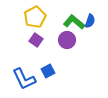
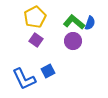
blue semicircle: moved 2 px down
purple circle: moved 6 px right, 1 px down
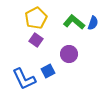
yellow pentagon: moved 1 px right, 1 px down
blue semicircle: moved 3 px right
purple circle: moved 4 px left, 13 px down
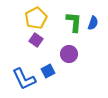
green L-shape: rotated 55 degrees clockwise
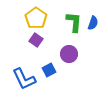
yellow pentagon: rotated 10 degrees counterclockwise
blue square: moved 1 px right, 1 px up
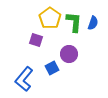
yellow pentagon: moved 14 px right
purple square: rotated 16 degrees counterclockwise
blue square: moved 3 px right, 2 px up
blue L-shape: rotated 65 degrees clockwise
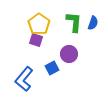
yellow pentagon: moved 11 px left, 6 px down
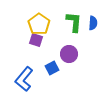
blue semicircle: rotated 16 degrees counterclockwise
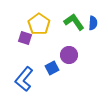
green L-shape: rotated 40 degrees counterclockwise
purple square: moved 11 px left, 2 px up
purple circle: moved 1 px down
